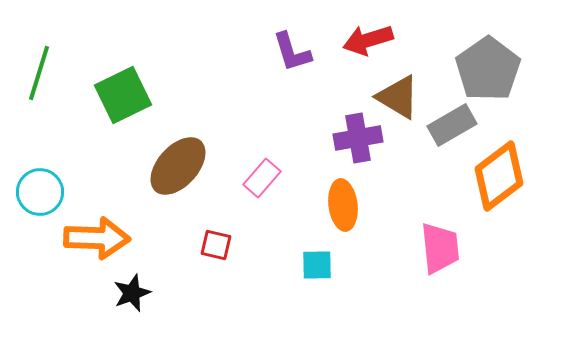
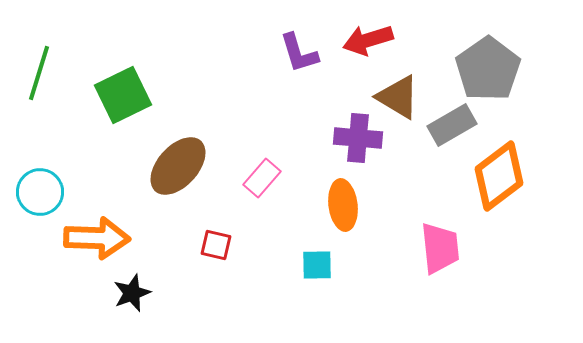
purple L-shape: moved 7 px right, 1 px down
purple cross: rotated 15 degrees clockwise
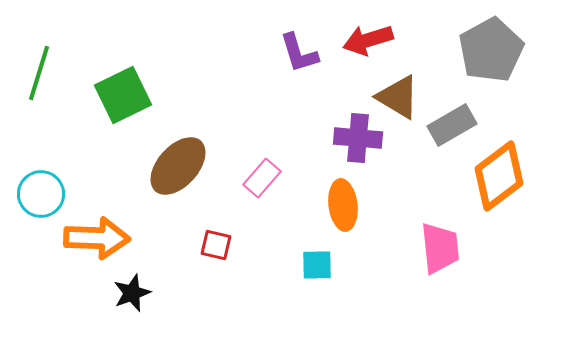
gray pentagon: moved 3 px right, 19 px up; rotated 6 degrees clockwise
cyan circle: moved 1 px right, 2 px down
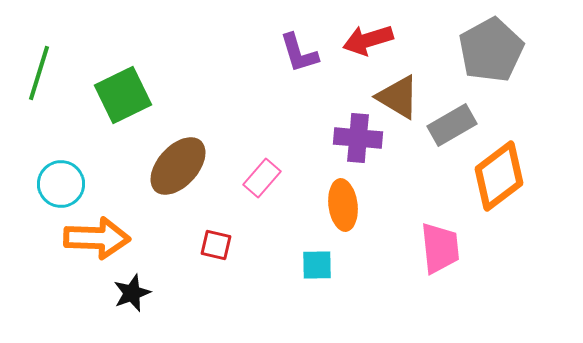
cyan circle: moved 20 px right, 10 px up
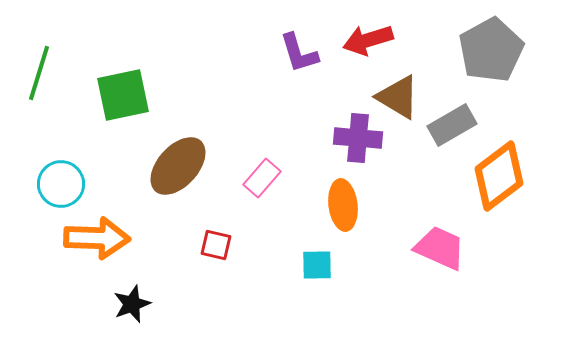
green square: rotated 14 degrees clockwise
pink trapezoid: rotated 60 degrees counterclockwise
black star: moved 11 px down
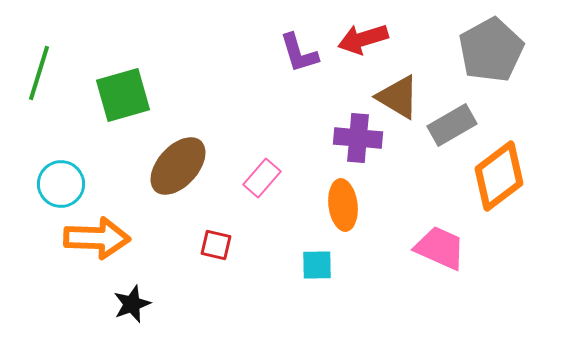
red arrow: moved 5 px left, 1 px up
green square: rotated 4 degrees counterclockwise
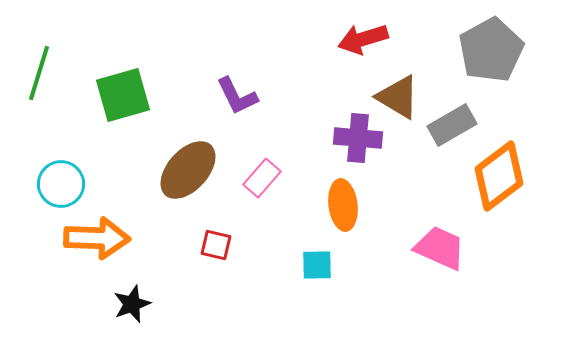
purple L-shape: moved 62 px left, 43 px down; rotated 9 degrees counterclockwise
brown ellipse: moved 10 px right, 4 px down
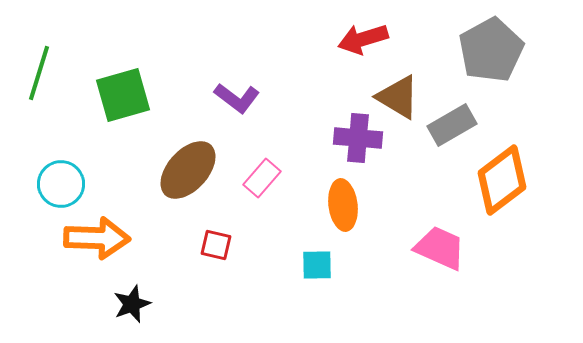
purple L-shape: moved 2 px down; rotated 27 degrees counterclockwise
orange diamond: moved 3 px right, 4 px down
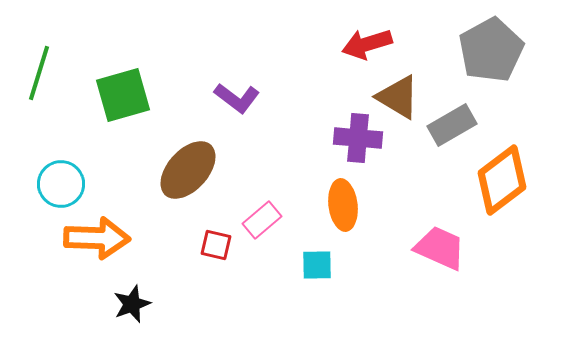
red arrow: moved 4 px right, 5 px down
pink rectangle: moved 42 px down; rotated 9 degrees clockwise
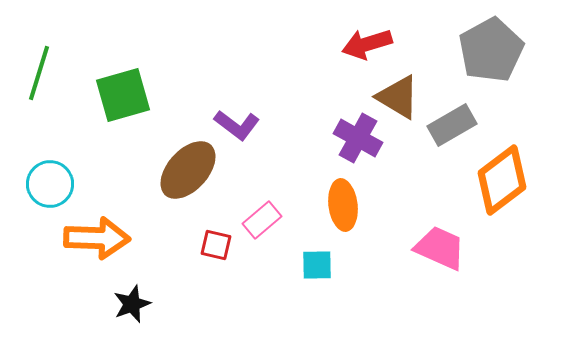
purple L-shape: moved 27 px down
purple cross: rotated 24 degrees clockwise
cyan circle: moved 11 px left
